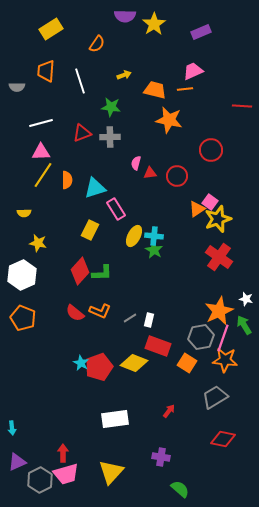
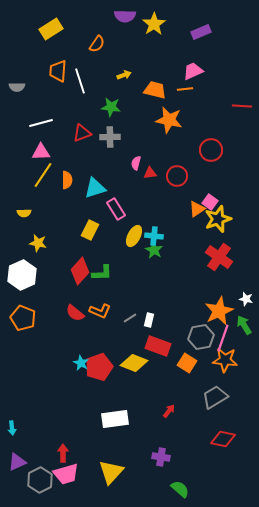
orange trapezoid at (46, 71): moved 12 px right
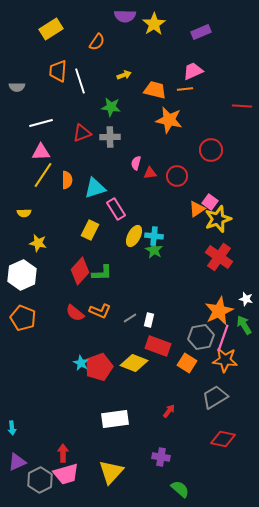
orange semicircle at (97, 44): moved 2 px up
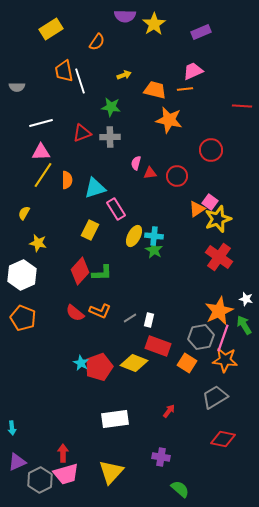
orange trapezoid at (58, 71): moved 6 px right; rotated 15 degrees counterclockwise
yellow semicircle at (24, 213): rotated 120 degrees clockwise
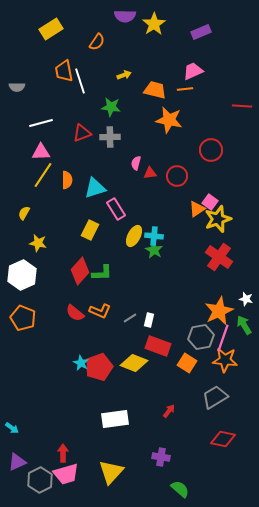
cyan arrow at (12, 428): rotated 48 degrees counterclockwise
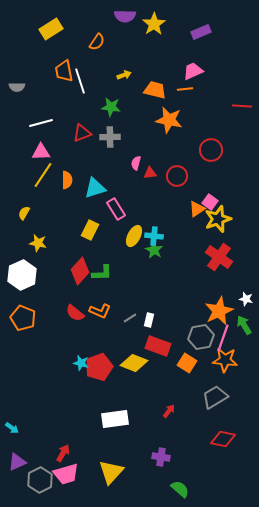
cyan star at (81, 363): rotated 14 degrees counterclockwise
red arrow at (63, 453): rotated 30 degrees clockwise
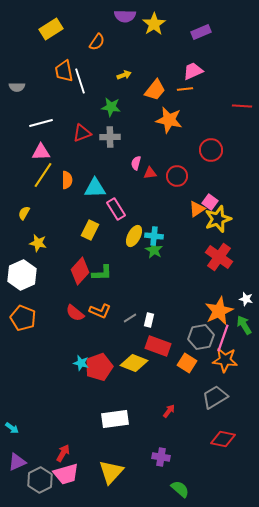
orange trapezoid at (155, 90): rotated 115 degrees clockwise
cyan triangle at (95, 188): rotated 15 degrees clockwise
